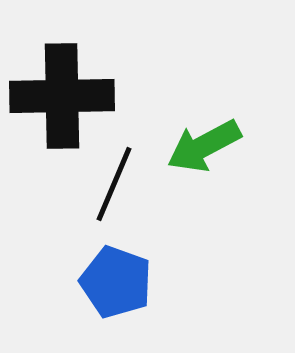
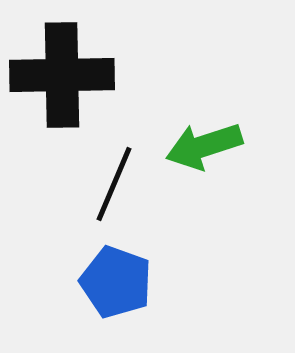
black cross: moved 21 px up
green arrow: rotated 10 degrees clockwise
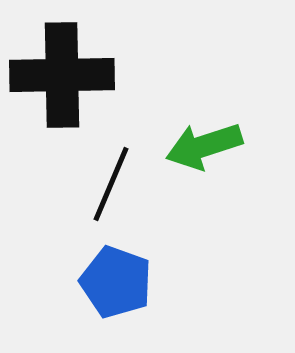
black line: moved 3 px left
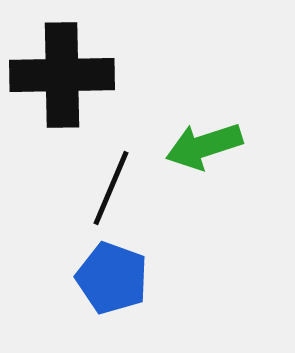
black line: moved 4 px down
blue pentagon: moved 4 px left, 4 px up
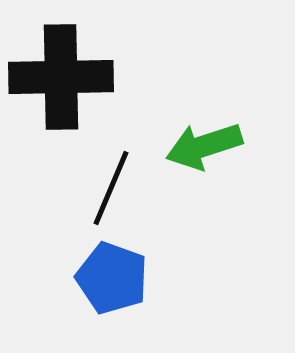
black cross: moved 1 px left, 2 px down
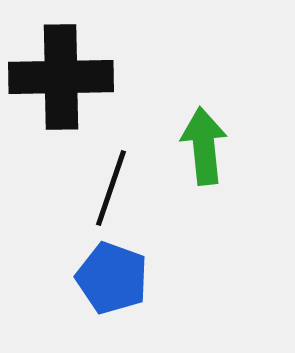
green arrow: rotated 102 degrees clockwise
black line: rotated 4 degrees counterclockwise
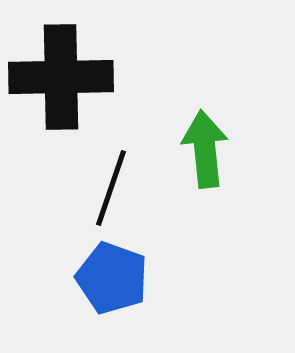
green arrow: moved 1 px right, 3 px down
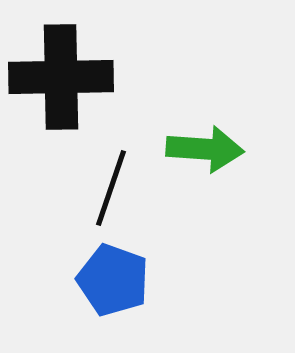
green arrow: rotated 100 degrees clockwise
blue pentagon: moved 1 px right, 2 px down
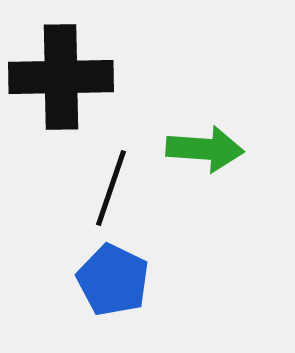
blue pentagon: rotated 6 degrees clockwise
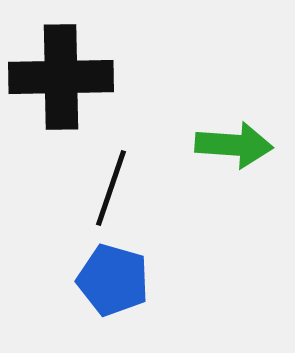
green arrow: moved 29 px right, 4 px up
blue pentagon: rotated 10 degrees counterclockwise
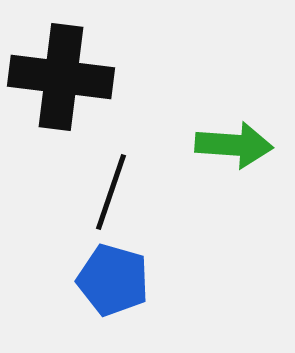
black cross: rotated 8 degrees clockwise
black line: moved 4 px down
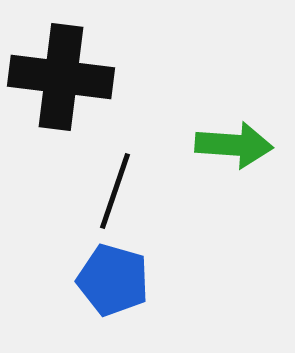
black line: moved 4 px right, 1 px up
